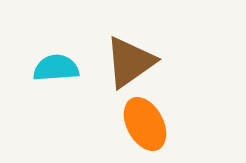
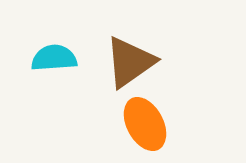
cyan semicircle: moved 2 px left, 10 px up
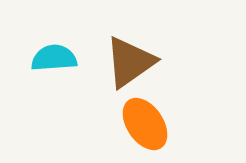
orange ellipse: rotated 6 degrees counterclockwise
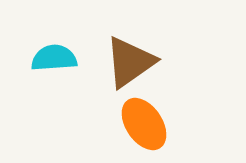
orange ellipse: moved 1 px left
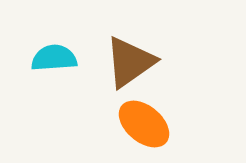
orange ellipse: rotated 16 degrees counterclockwise
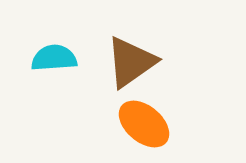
brown triangle: moved 1 px right
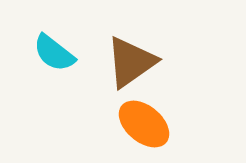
cyan semicircle: moved 5 px up; rotated 138 degrees counterclockwise
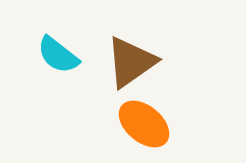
cyan semicircle: moved 4 px right, 2 px down
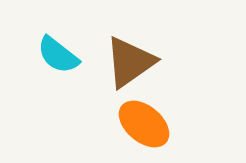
brown triangle: moved 1 px left
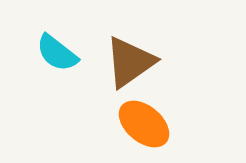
cyan semicircle: moved 1 px left, 2 px up
